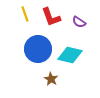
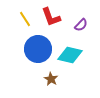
yellow line: moved 5 px down; rotated 14 degrees counterclockwise
purple semicircle: moved 2 px right, 3 px down; rotated 80 degrees counterclockwise
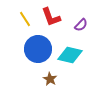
brown star: moved 1 px left
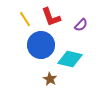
blue circle: moved 3 px right, 4 px up
cyan diamond: moved 4 px down
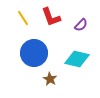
yellow line: moved 2 px left, 1 px up
blue circle: moved 7 px left, 8 px down
cyan diamond: moved 7 px right
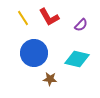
red L-shape: moved 2 px left; rotated 10 degrees counterclockwise
brown star: rotated 24 degrees counterclockwise
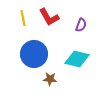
yellow line: rotated 21 degrees clockwise
purple semicircle: rotated 24 degrees counterclockwise
blue circle: moved 1 px down
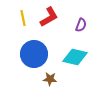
red L-shape: rotated 90 degrees counterclockwise
cyan diamond: moved 2 px left, 2 px up
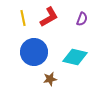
purple semicircle: moved 1 px right, 6 px up
blue circle: moved 2 px up
brown star: rotated 16 degrees counterclockwise
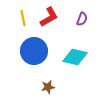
blue circle: moved 1 px up
brown star: moved 2 px left, 8 px down
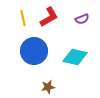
purple semicircle: rotated 48 degrees clockwise
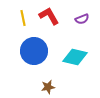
red L-shape: moved 1 px up; rotated 90 degrees counterclockwise
